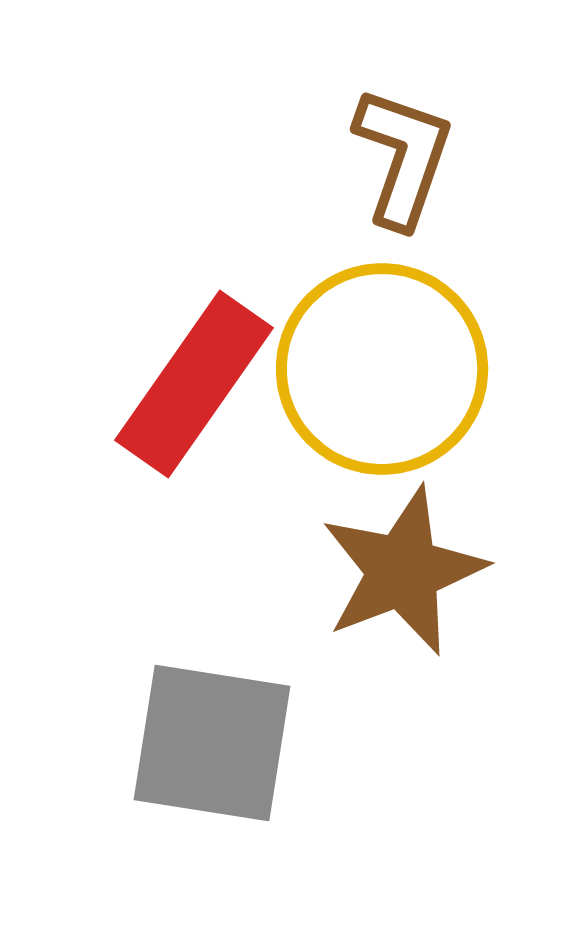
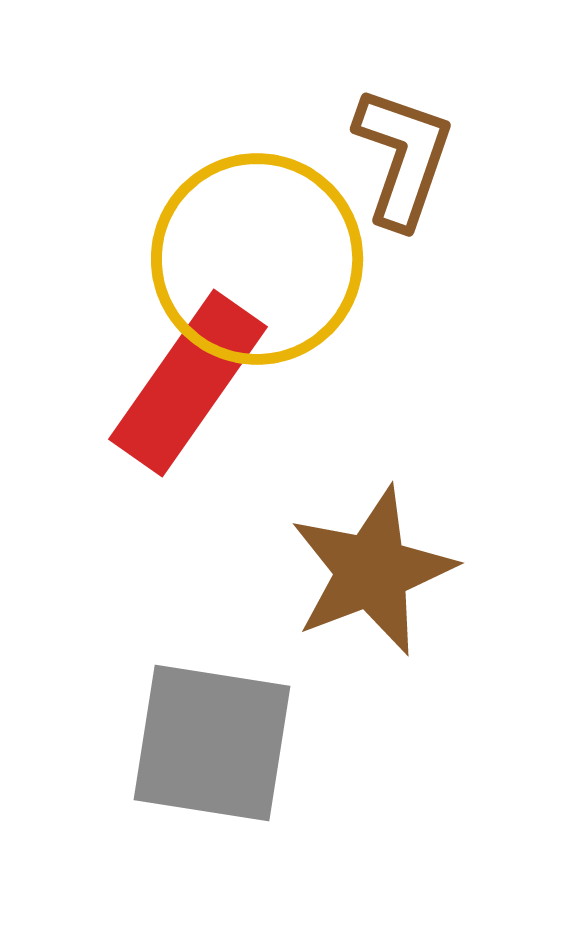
yellow circle: moved 125 px left, 110 px up
red rectangle: moved 6 px left, 1 px up
brown star: moved 31 px left
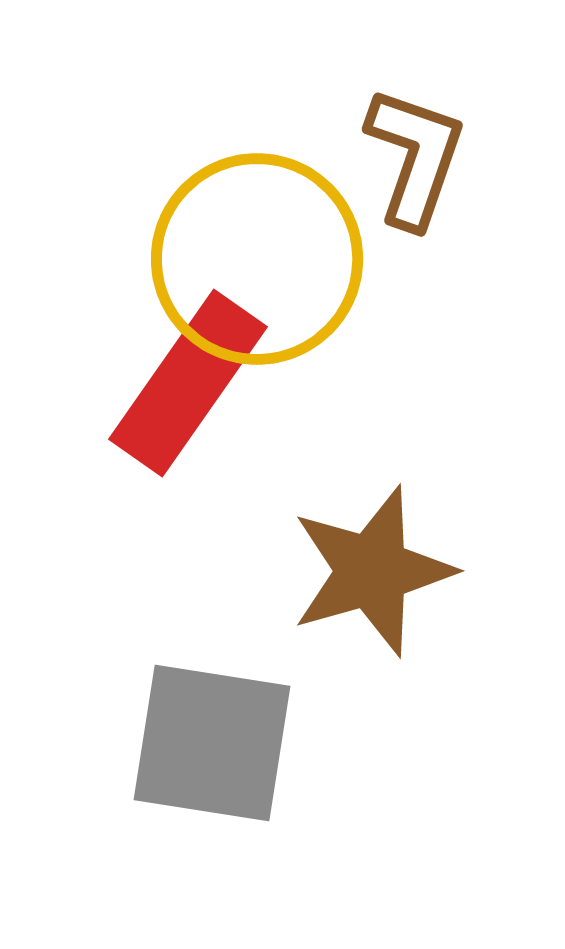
brown L-shape: moved 12 px right
brown star: rotated 5 degrees clockwise
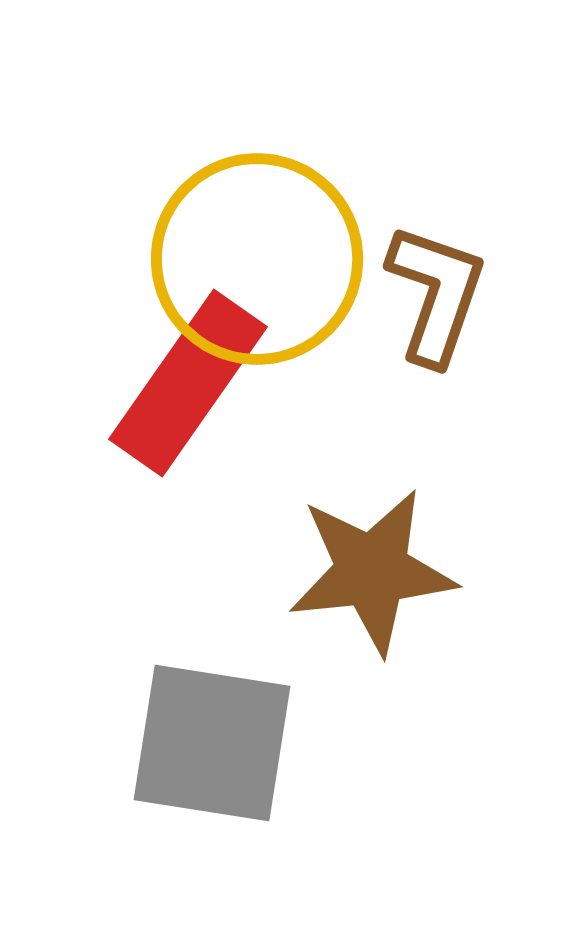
brown L-shape: moved 21 px right, 137 px down
brown star: rotated 10 degrees clockwise
